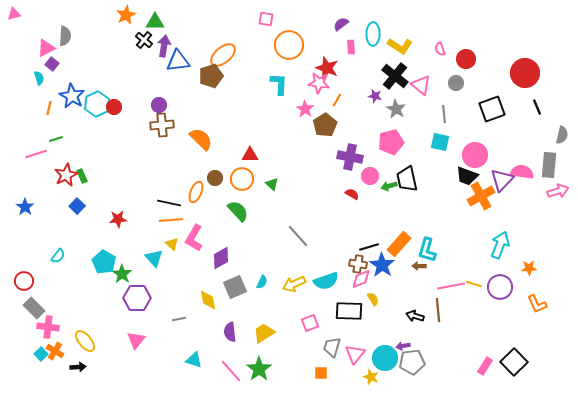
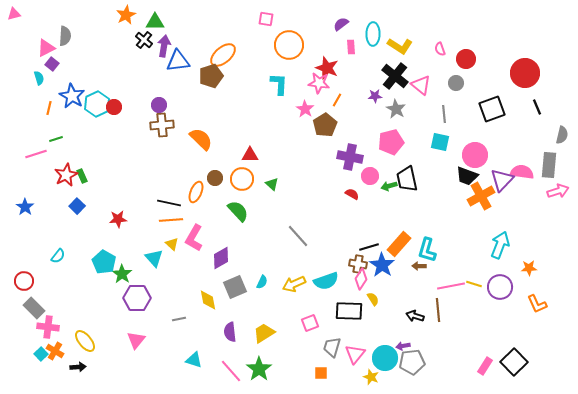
purple star at (375, 96): rotated 16 degrees counterclockwise
pink diamond at (361, 279): rotated 35 degrees counterclockwise
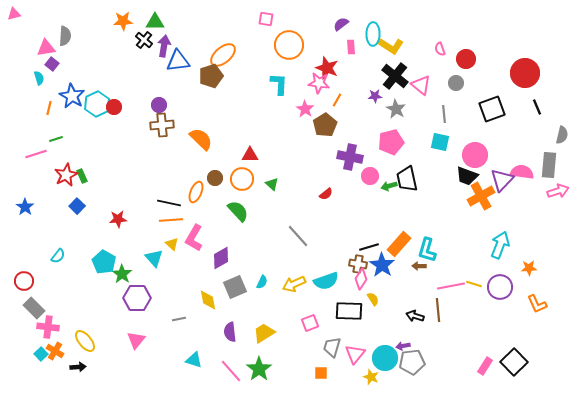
orange star at (126, 15): moved 3 px left, 6 px down; rotated 24 degrees clockwise
yellow L-shape at (400, 46): moved 9 px left
pink triangle at (46, 48): rotated 18 degrees clockwise
red semicircle at (352, 194): moved 26 px left; rotated 112 degrees clockwise
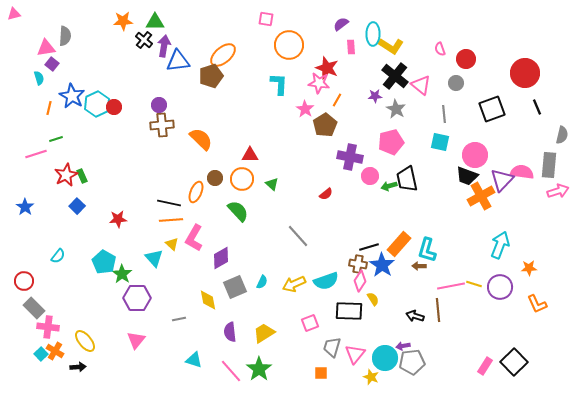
pink diamond at (361, 279): moved 1 px left, 2 px down
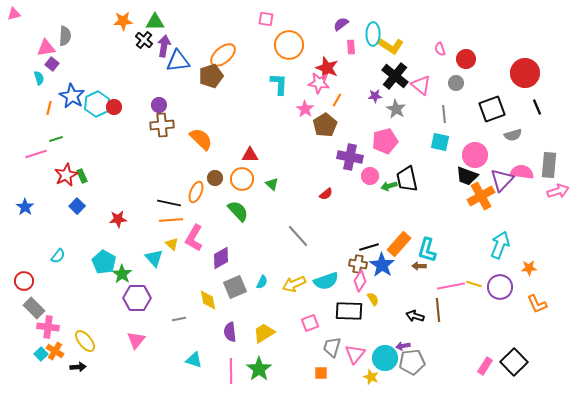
gray semicircle at (562, 135): moved 49 px left; rotated 60 degrees clockwise
pink pentagon at (391, 142): moved 6 px left, 1 px up
pink line at (231, 371): rotated 40 degrees clockwise
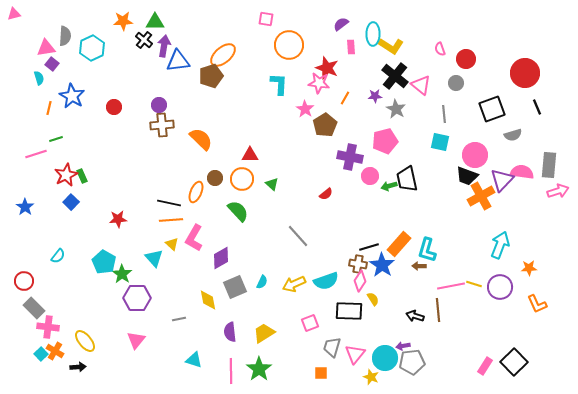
orange line at (337, 100): moved 8 px right, 2 px up
cyan hexagon at (97, 104): moved 5 px left, 56 px up
blue square at (77, 206): moved 6 px left, 4 px up
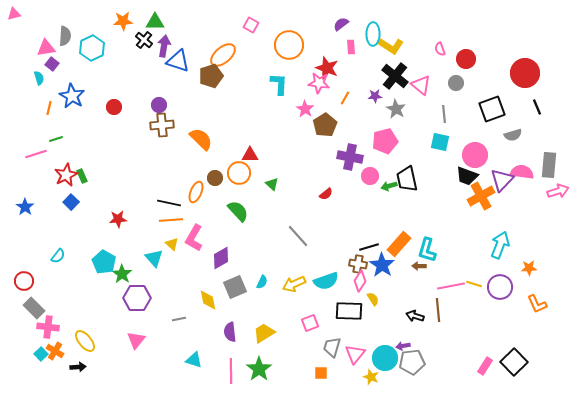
pink square at (266, 19): moved 15 px left, 6 px down; rotated 21 degrees clockwise
blue triangle at (178, 61): rotated 25 degrees clockwise
orange circle at (242, 179): moved 3 px left, 6 px up
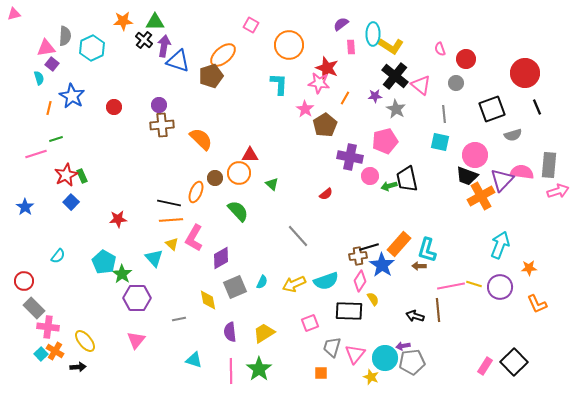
brown cross at (358, 264): moved 8 px up; rotated 18 degrees counterclockwise
